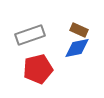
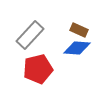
gray rectangle: rotated 28 degrees counterclockwise
blue diamond: rotated 16 degrees clockwise
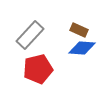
blue diamond: moved 5 px right
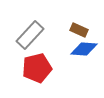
blue diamond: moved 2 px right, 1 px down
red pentagon: moved 1 px left, 1 px up
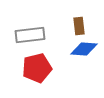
brown rectangle: moved 4 px up; rotated 60 degrees clockwise
gray rectangle: rotated 40 degrees clockwise
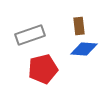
gray rectangle: rotated 12 degrees counterclockwise
red pentagon: moved 6 px right, 1 px down
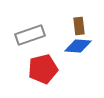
blue diamond: moved 6 px left, 3 px up
